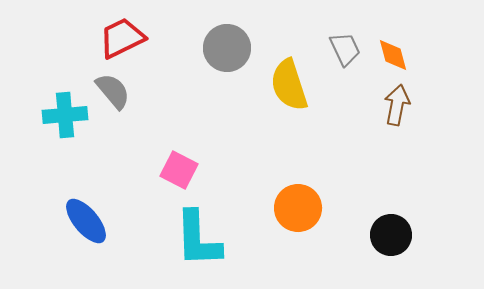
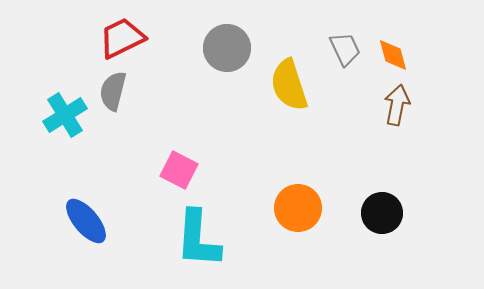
gray semicircle: rotated 126 degrees counterclockwise
cyan cross: rotated 27 degrees counterclockwise
black circle: moved 9 px left, 22 px up
cyan L-shape: rotated 6 degrees clockwise
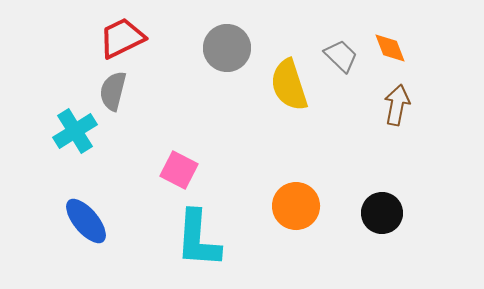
gray trapezoid: moved 4 px left, 7 px down; rotated 21 degrees counterclockwise
orange diamond: moved 3 px left, 7 px up; rotated 6 degrees counterclockwise
cyan cross: moved 10 px right, 16 px down
orange circle: moved 2 px left, 2 px up
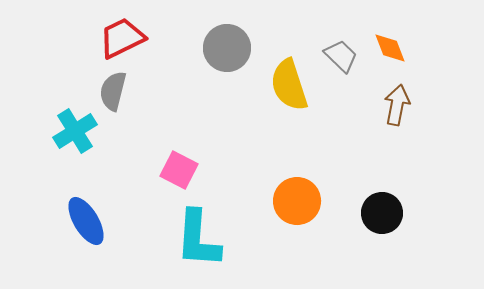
orange circle: moved 1 px right, 5 px up
blue ellipse: rotated 9 degrees clockwise
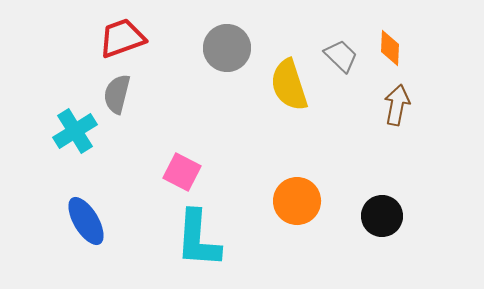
red trapezoid: rotated 6 degrees clockwise
orange diamond: rotated 24 degrees clockwise
gray semicircle: moved 4 px right, 3 px down
pink square: moved 3 px right, 2 px down
black circle: moved 3 px down
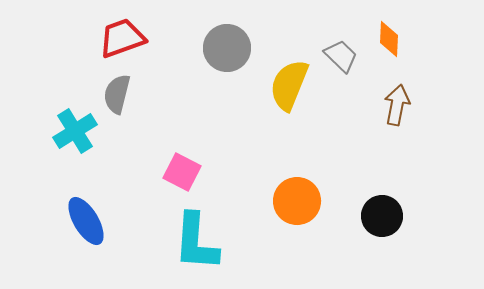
orange diamond: moved 1 px left, 9 px up
yellow semicircle: rotated 40 degrees clockwise
cyan L-shape: moved 2 px left, 3 px down
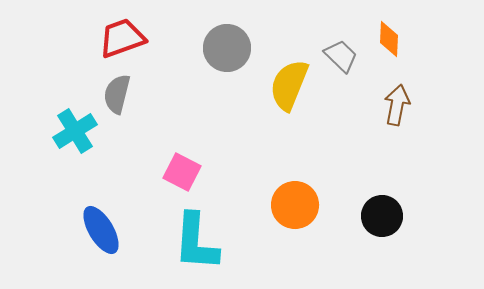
orange circle: moved 2 px left, 4 px down
blue ellipse: moved 15 px right, 9 px down
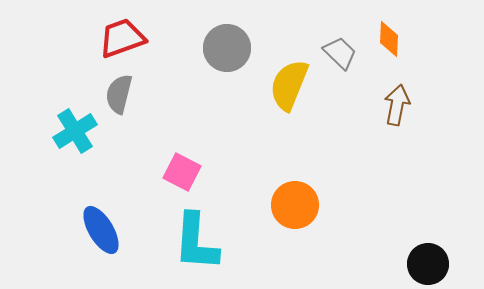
gray trapezoid: moved 1 px left, 3 px up
gray semicircle: moved 2 px right
black circle: moved 46 px right, 48 px down
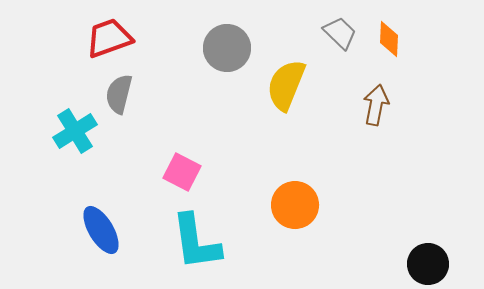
red trapezoid: moved 13 px left
gray trapezoid: moved 20 px up
yellow semicircle: moved 3 px left
brown arrow: moved 21 px left
cyan L-shape: rotated 12 degrees counterclockwise
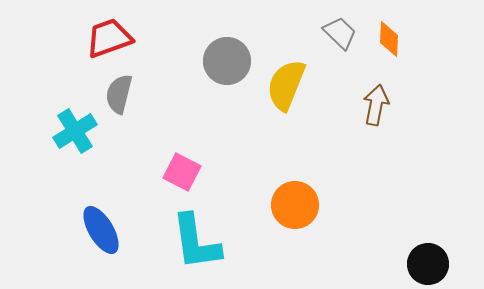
gray circle: moved 13 px down
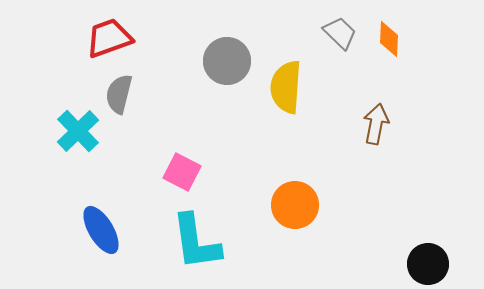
yellow semicircle: moved 2 px down; rotated 18 degrees counterclockwise
brown arrow: moved 19 px down
cyan cross: moved 3 px right; rotated 12 degrees counterclockwise
